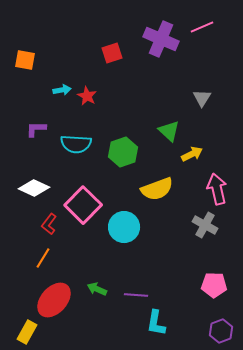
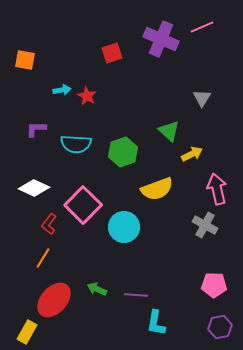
purple hexagon: moved 1 px left, 4 px up; rotated 10 degrees clockwise
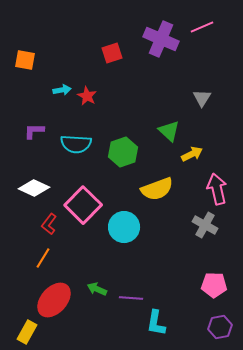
purple L-shape: moved 2 px left, 2 px down
purple line: moved 5 px left, 3 px down
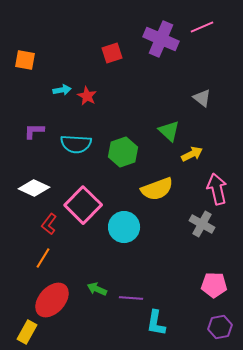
gray triangle: rotated 24 degrees counterclockwise
gray cross: moved 3 px left, 1 px up
red ellipse: moved 2 px left
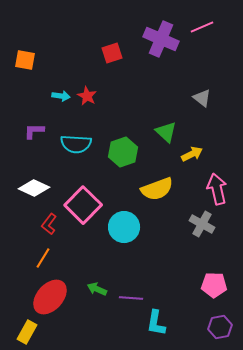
cyan arrow: moved 1 px left, 6 px down; rotated 18 degrees clockwise
green triangle: moved 3 px left, 1 px down
red ellipse: moved 2 px left, 3 px up
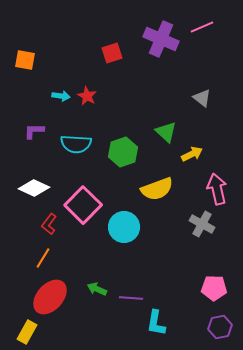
pink pentagon: moved 3 px down
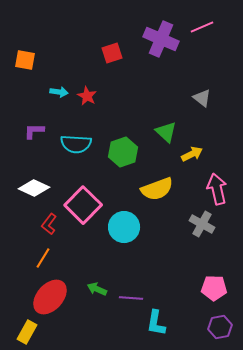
cyan arrow: moved 2 px left, 4 px up
